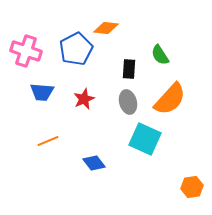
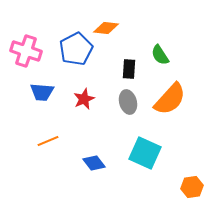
cyan square: moved 14 px down
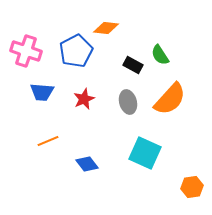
blue pentagon: moved 2 px down
black rectangle: moved 4 px right, 4 px up; rotated 66 degrees counterclockwise
blue diamond: moved 7 px left, 1 px down
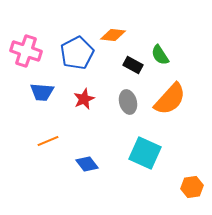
orange diamond: moved 7 px right, 7 px down
blue pentagon: moved 1 px right, 2 px down
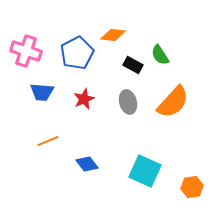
orange semicircle: moved 3 px right, 3 px down
cyan square: moved 18 px down
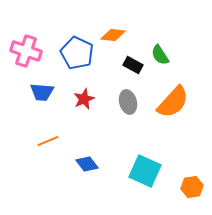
blue pentagon: rotated 20 degrees counterclockwise
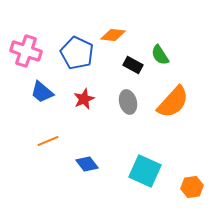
blue trapezoid: rotated 35 degrees clockwise
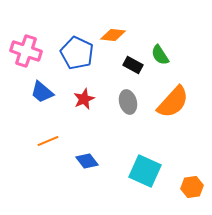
blue diamond: moved 3 px up
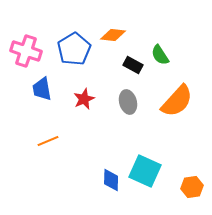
blue pentagon: moved 3 px left, 4 px up; rotated 16 degrees clockwise
blue trapezoid: moved 3 px up; rotated 40 degrees clockwise
orange semicircle: moved 4 px right, 1 px up
blue diamond: moved 24 px right, 19 px down; rotated 40 degrees clockwise
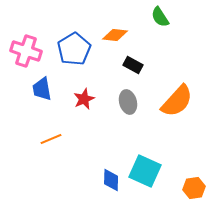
orange diamond: moved 2 px right
green semicircle: moved 38 px up
orange line: moved 3 px right, 2 px up
orange hexagon: moved 2 px right, 1 px down
